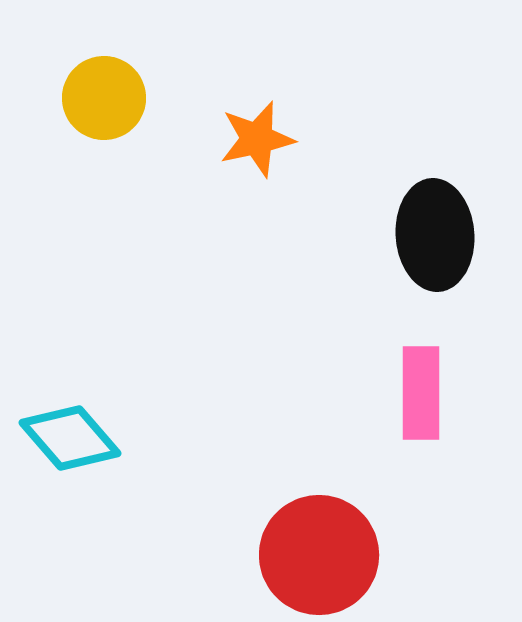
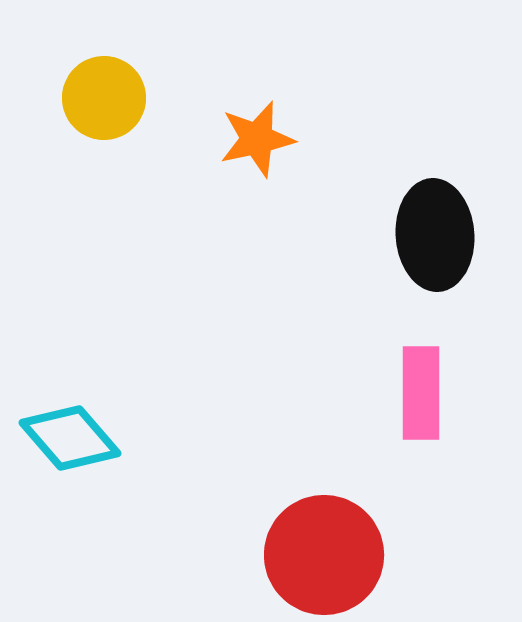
red circle: moved 5 px right
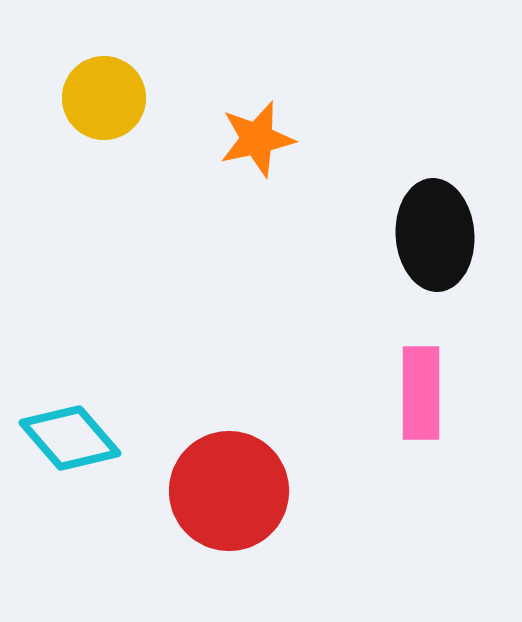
red circle: moved 95 px left, 64 px up
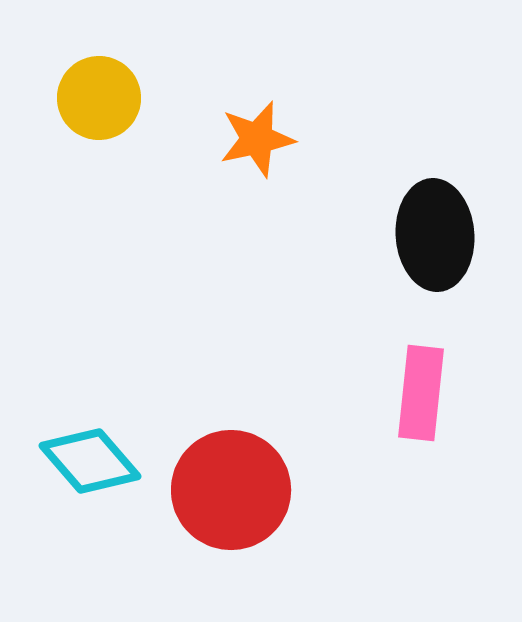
yellow circle: moved 5 px left
pink rectangle: rotated 6 degrees clockwise
cyan diamond: moved 20 px right, 23 px down
red circle: moved 2 px right, 1 px up
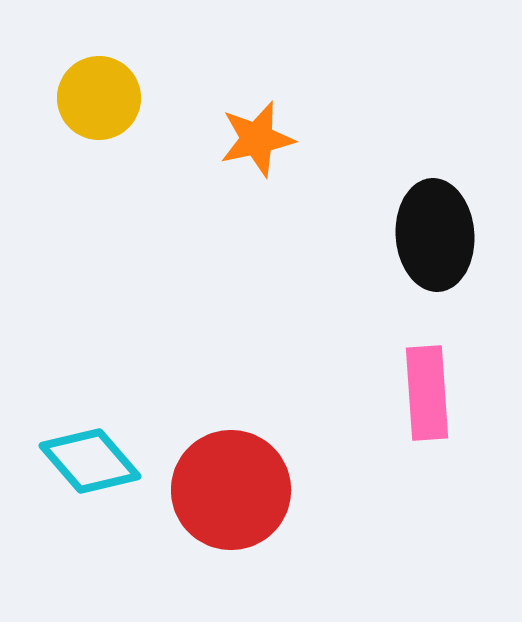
pink rectangle: moved 6 px right; rotated 10 degrees counterclockwise
